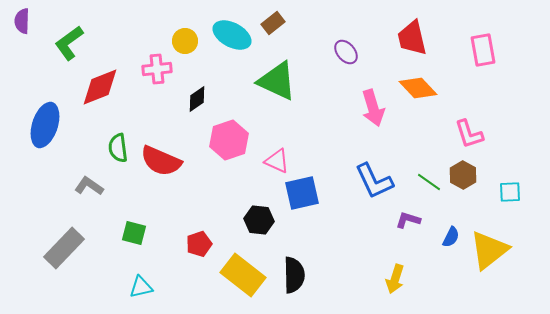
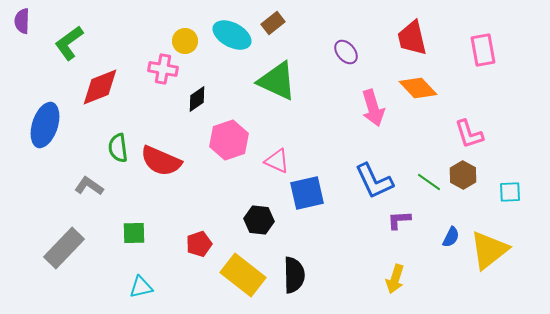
pink cross: moved 6 px right; rotated 16 degrees clockwise
blue square: moved 5 px right
purple L-shape: moved 9 px left; rotated 20 degrees counterclockwise
green square: rotated 15 degrees counterclockwise
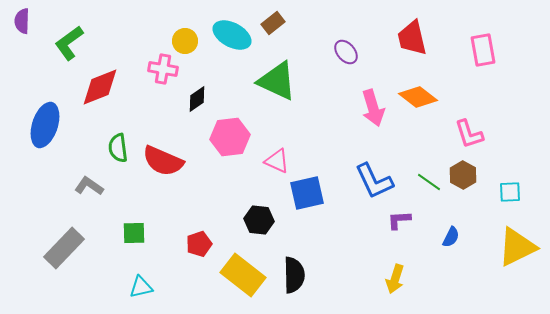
orange diamond: moved 9 px down; rotated 9 degrees counterclockwise
pink hexagon: moved 1 px right, 3 px up; rotated 12 degrees clockwise
red semicircle: moved 2 px right
yellow triangle: moved 28 px right, 3 px up; rotated 12 degrees clockwise
